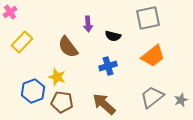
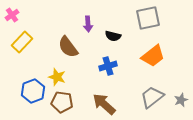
pink cross: moved 2 px right, 3 px down
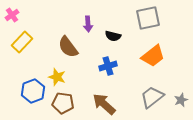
brown pentagon: moved 1 px right, 1 px down
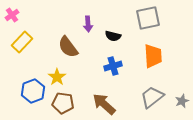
orange trapezoid: rotated 55 degrees counterclockwise
blue cross: moved 5 px right
yellow star: rotated 18 degrees clockwise
gray star: moved 1 px right, 1 px down
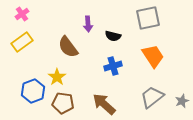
pink cross: moved 10 px right, 1 px up
yellow rectangle: rotated 10 degrees clockwise
orange trapezoid: rotated 30 degrees counterclockwise
